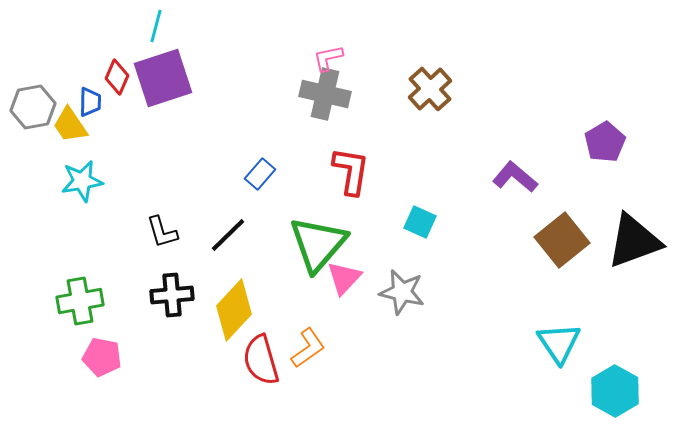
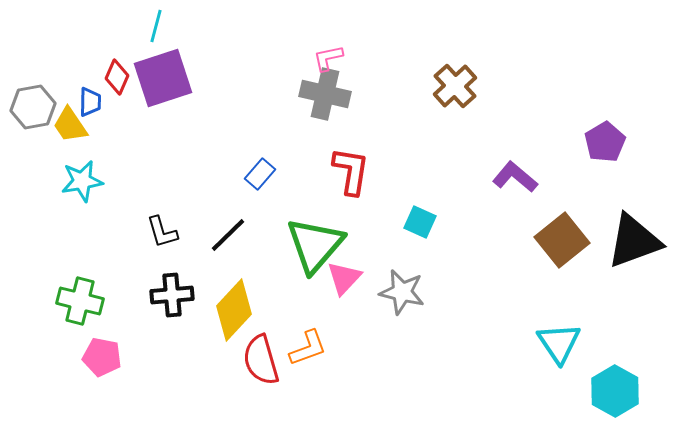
brown cross: moved 25 px right, 3 px up
green triangle: moved 3 px left, 1 px down
green cross: rotated 24 degrees clockwise
orange L-shape: rotated 15 degrees clockwise
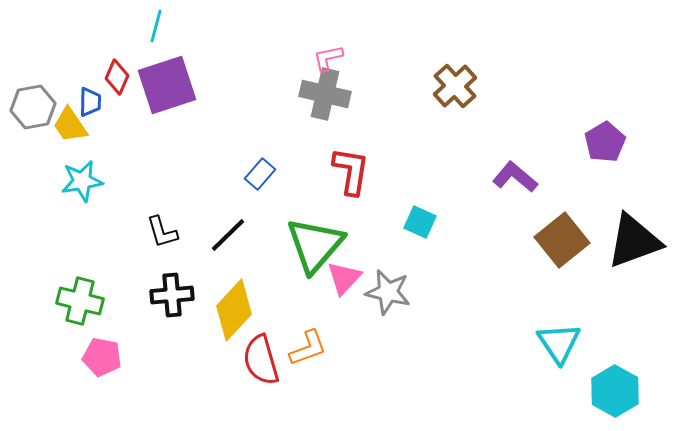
purple square: moved 4 px right, 7 px down
gray star: moved 14 px left
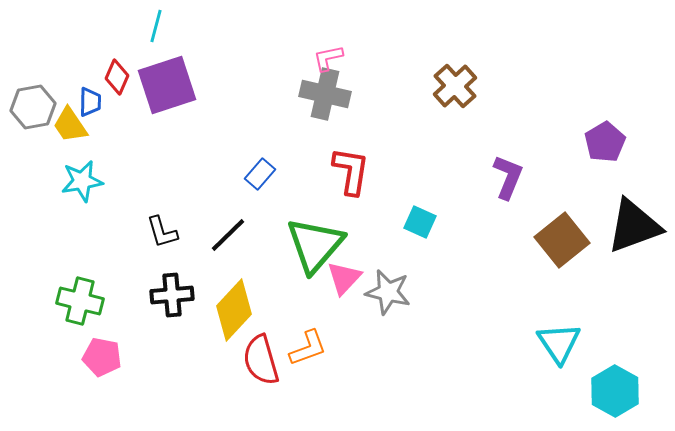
purple L-shape: moved 7 px left; rotated 72 degrees clockwise
black triangle: moved 15 px up
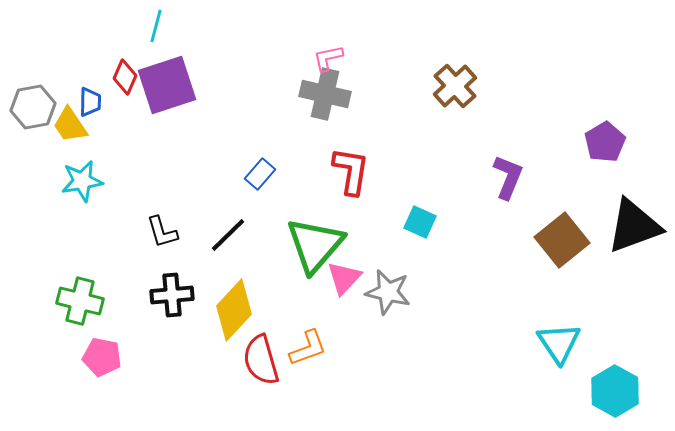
red diamond: moved 8 px right
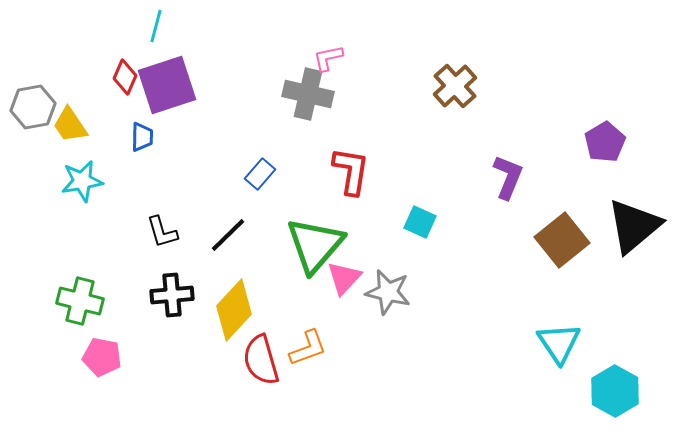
gray cross: moved 17 px left
blue trapezoid: moved 52 px right, 35 px down
black triangle: rotated 20 degrees counterclockwise
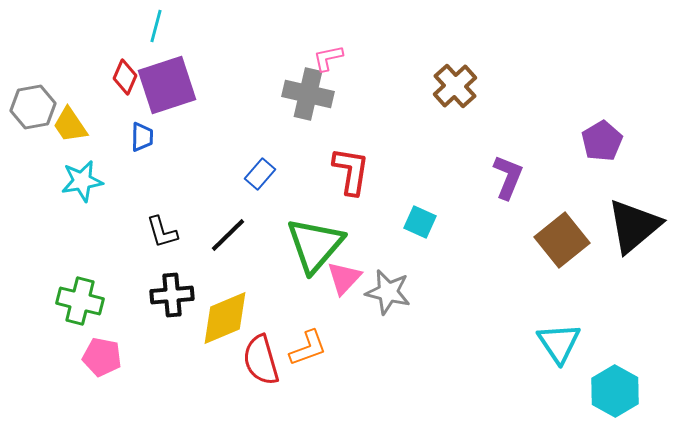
purple pentagon: moved 3 px left, 1 px up
yellow diamond: moved 9 px left, 8 px down; rotated 24 degrees clockwise
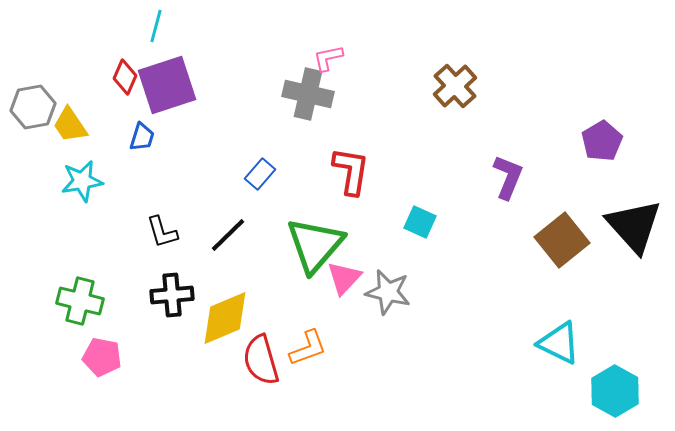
blue trapezoid: rotated 16 degrees clockwise
black triangle: rotated 32 degrees counterclockwise
cyan triangle: rotated 30 degrees counterclockwise
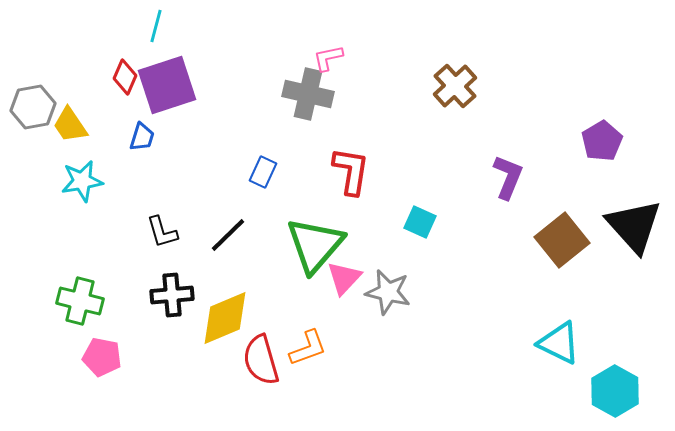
blue rectangle: moved 3 px right, 2 px up; rotated 16 degrees counterclockwise
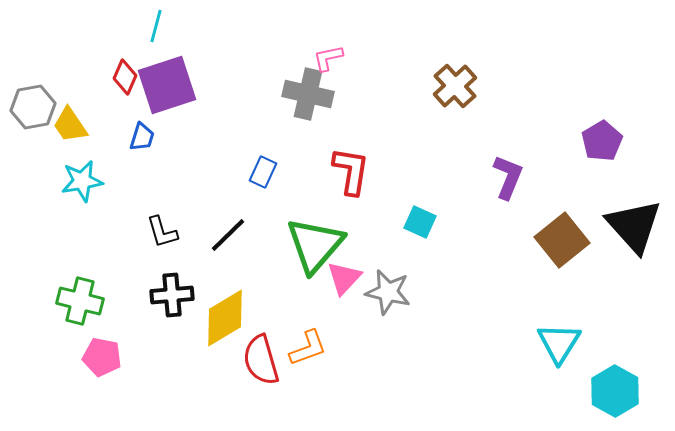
yellow diamond: rotated 8 degrees counterclockwise
cyan triangle: rotated 36 degrees clockwise
